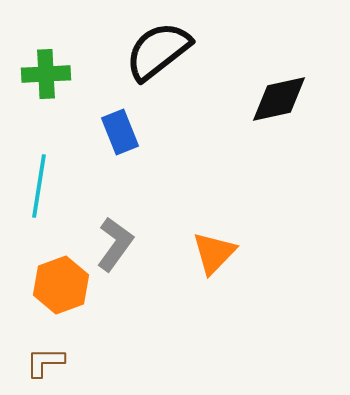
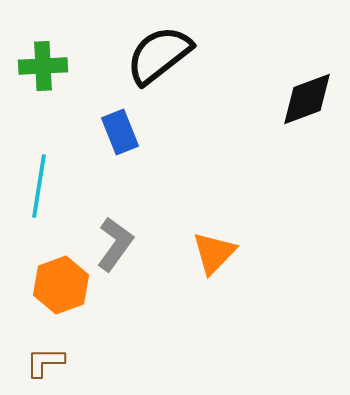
black semicircle: moved 1 px right, 4 px down
green cross: moved 3 px left, 8 px up
black diamond: moved 28 px right; rotated 8 degrees counterclockwise
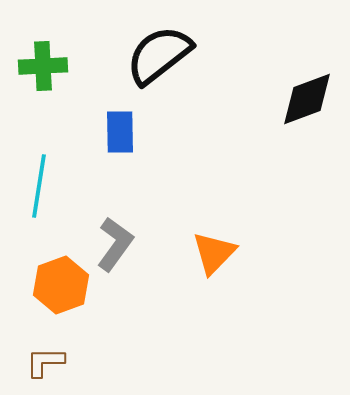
blue rectangle: rotated 21 degrees clockwise
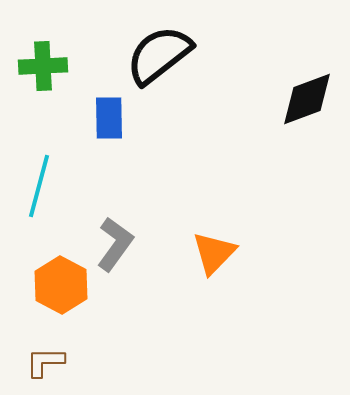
blue rectangle: moved 11 px left, 14 px up
cyan line: rotated 6 degrees clockwise
orange hexagon: rotated 12 degrees counterclockwise
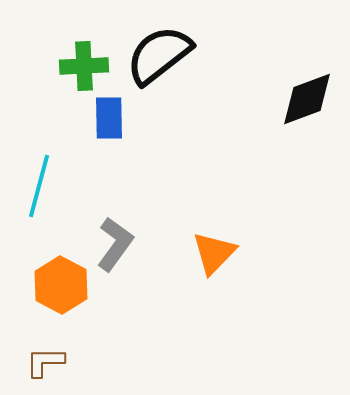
green cross: moved 41 px right
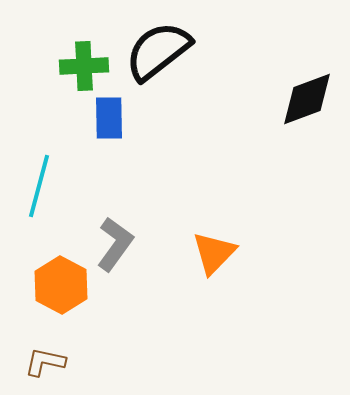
black semicircle: moved 1 px left, 4 px up
brown L-shape: rotated 12 degrees clockwise
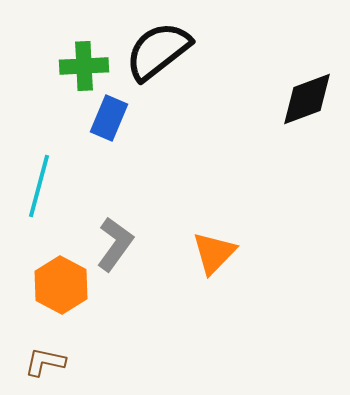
blue rectangle: rotated 24 degrees clockwise
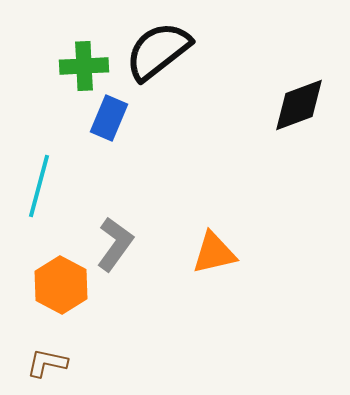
black diamond: moved 8 px left, 6 px down
orange triangle: rotated 33 degrees clockwise
brown L-shape: moved 2 px right, 1 px down
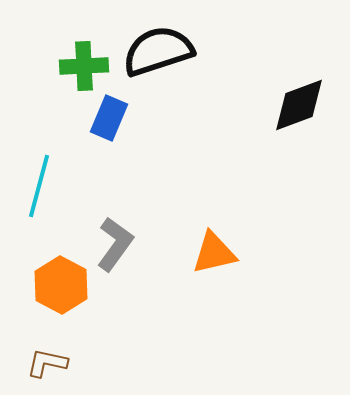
black semicircle: rotated 20 degrees clockwise
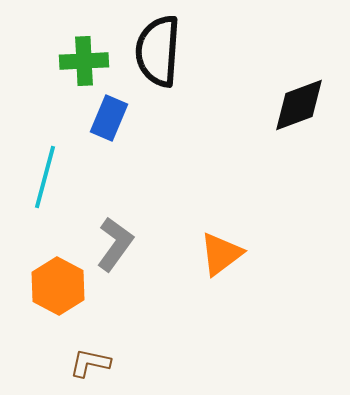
black semicircle: rotated 68 degrees counterclockwise
green cross: moved 5 px up
cyan line: moved 6 px right, 9 px up
orange triangle: moved 7 px right, 1 px down; rotated 24 degrees counterclockwise
orange hexagon: moved 3 px left, 1 px down
brown L-shape: moved 43 px right
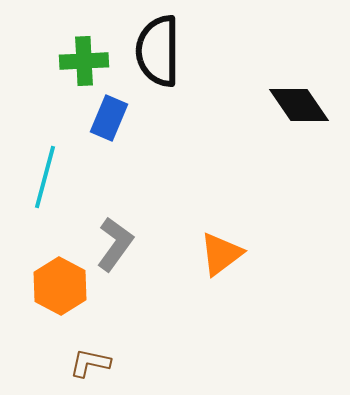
black semicircle: rotated 4 degrees counterclockwise
black diamond: rotated 76 degrees clockwise
orange hexagon: moved 2 px right
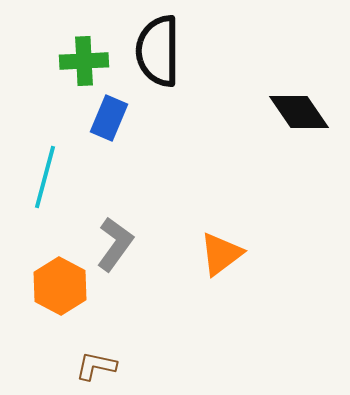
black diamond: moved 7 px down
brown L-shape: moved 6 px right, 3 px down
